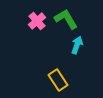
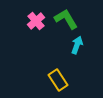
pink cross: moved 1 px left
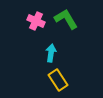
pink cross: rotated 24 degrees counterclockwise
cyan arrow: moved 26 px left, 8 px down; rotated 12 degrees counterclockwise
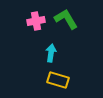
pink cross: rotated 36 degrees counterclockwise
yellow rectangle: rotated 40 degrees counterclockwise
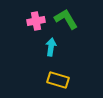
cyan arrow: moved 6 px up
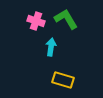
pink cross: rotated 30 degrees clockwise
yellow rectangle: moved 5 px right
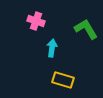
green L-shape: moved 20 px right, 10 px down
cyan arrow: moved 1 px right, 1 px down
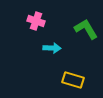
cyan arrow: rotated 84 degrees clockwise
yellow rectangle: moved 10 px right
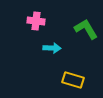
pink cross: rotated 12 degrees counterclockwise
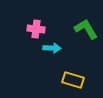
pink cross: moved 8 px down
